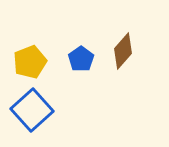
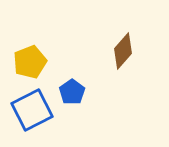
blue pentagon: moved 9 px left, 33 px down
blue square: rotated 15 degrees clockwise
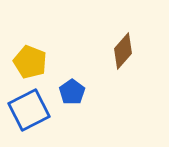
yellow pentagon: rotated 28 degrees counterclockwise
blue square: moved 3 px left
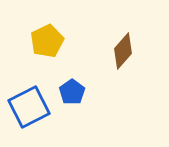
yellow pentagon: moved 17 px right, 21 px up; rotated 24 degrees clockwise
blue square: moved 3 px up
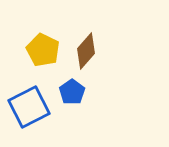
yellow pentagon: moved 4 px left, 9 px down; rotated 20 degrees counterclockwise
brown diamond: moved 37 px left
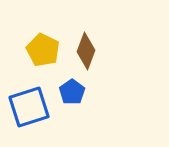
brown diamond: rotated 21 degrees counterclockwise
blue square: rotated 9 degrees clockwise
